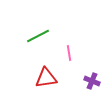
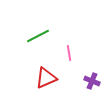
red triangle: rotated 15 degrees counterclockwise
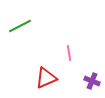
green line: moved 18 px left, 10 px up
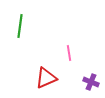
green line: rotated 55 degrees counterclockwise
purple cross: moved 1 px left, 1 px down
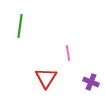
pink line: moved 1 px left
red triangle: rotated 35 degrees counterclockwise
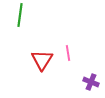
green line: moved 11 px up
red triangle: moved 4 px left, 18 px up
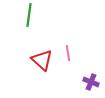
green line: moved 9 px right
red triangle: rotated 20 degrees counterclockwise
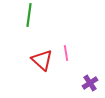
pink line: moved 2 px left
purple cross: moved 1 px left, 1 px down; rotated 35 degrees clockwise
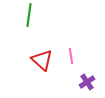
pink line: moved 5 px right, 3 px down
purple cross: moved 3 px left, 1 px up
